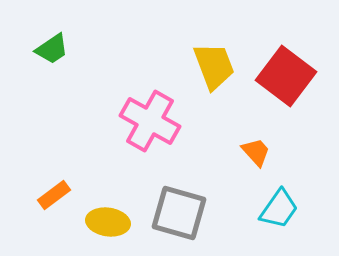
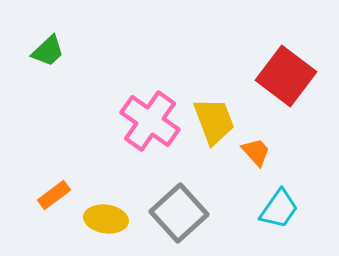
green trapezoid: moved 4 px left, 2 px down; rotated 9 degrees counterclockwise
yellow trapezoid: moved 55 px down
pink cross: rotated 6 degrees clockwise
gray square: rotated 32 degrees clockwise
yellow ellipse: moved 2 px left, 3 px up
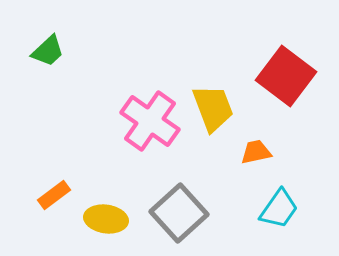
yellow trapezoid: moved 1 px left, 13 px up
orange trapezoid: rotated 60 degrees counterclockwise
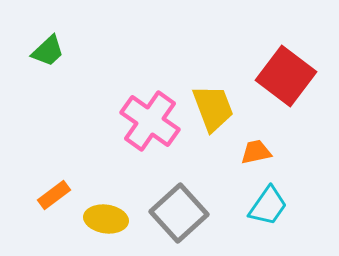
cyan trapezoid: moved 11 px left, 3 px up
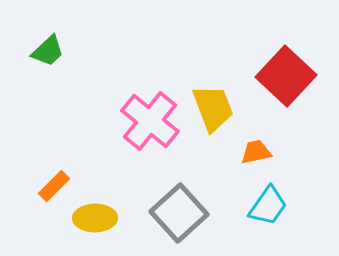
red square: rotated 6 degrees clockwise
pink cross: rotated 4 degrees clockwise
orange rectangle: moved 9 px up; rotated 8 degrees counterclockwise
yellow ellipse: moved 11 px left, 1 px up; rotated 9 degrees counterclockwise
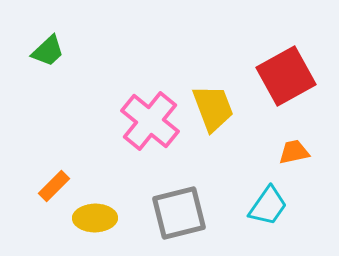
red square: rotated 18 degrees clockwise
orange trapezoid: moved 38 px right
gray square: rotated 28 degrees clockwise
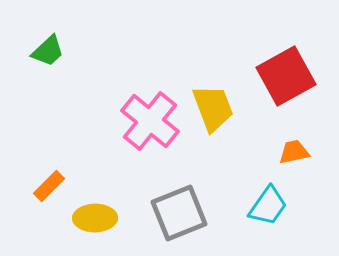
orange rectangle: moved 5 px left
gray square: rotated 8 degrees counterclockwise
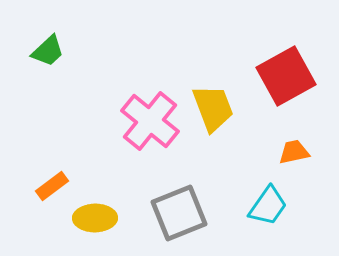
orange rectangle: moved 3 px right; rotated 8 degrees clockwise
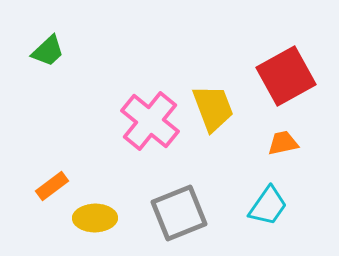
orange trapezoid: moved 11 px left, 9 px up
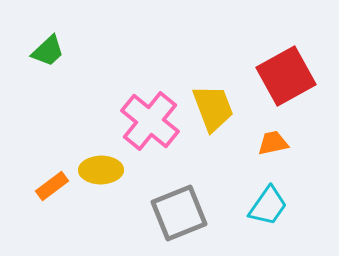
orange trapezoid: moved 10 px left
yellow ellipse: moved 6 px right, 48 px up
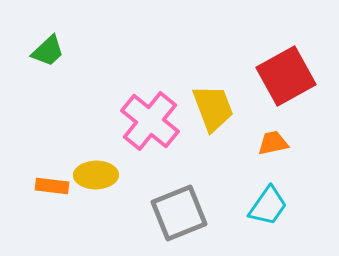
yellow ellipse: moved 5 px left, 5 px down
orange rectangle: rotated 44 degrees clockwise
